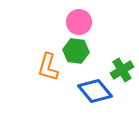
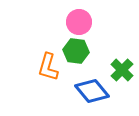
green cross: rotated 15 degrees counterclockwise
blue diamond: moved 3 px left
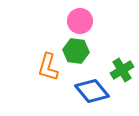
pink circle: moved 1 px right, 1 px up
green cross: rotated 15 degrees clockwise
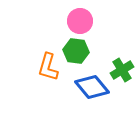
blue diamond: moved 4 px up
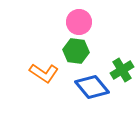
pink circle: moved 1 px left, 1 px down
orange L-shape: moved 4 px left, 6 px down; rotated 72 degrees counterclockwise
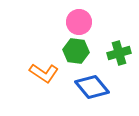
green cross: moved 3 px left, 17 px up; rotated 15 degrees clockwise
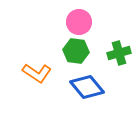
orange L-shape: moved 7 px left
blue diamond: moved 5 px left
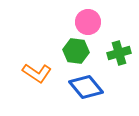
pink circle: moved 9 px right
blue diamond: moved 1 px left
